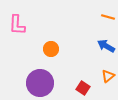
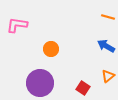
pink L-shape: rotated 95 degrees clockwise
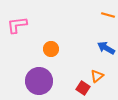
orange line: moved 2 px up
pink L-shape: rotated 15 degrees counterclockwise
blue arrow: moved 2 px down
orange triangle: moved 11 px left
purple circle: moved 1 px left, 2 px up
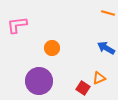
orange line: moved 2 px up
orange circle: moved 1 px right, 1 px up
orange triangle: moved 2 px right, 2 px down; rotated 16 degrees clockwise
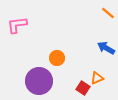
orange line: rotated 24 degrees clockwise
orange circle: moved 5 px right, 10 px down
orange triangle: moved 2 px left
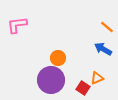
orange line: moved 1 px left, 14 px down
blue arrow: moved 3 px left, 1 px down
orange circle: moved 1 px right
purple circle: moved 12 px right, 1 px up
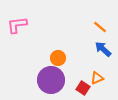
orange line: moved 7 px left
blue arrow: rotated 12 degrees clockwise
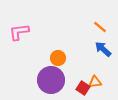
pink L-shape: moved 2 px right, 7 px down
orange triangle: moved 2 px left, 4 px down; rotated 16 degrees clockwise
